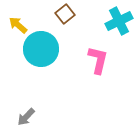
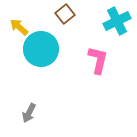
cyan cross: moved 2 px left
yellow arrow: moved 1 px right, 2 px down
gray arrow: moved 3 px right, 4 px up; rotated 18 degrees counterclockwise
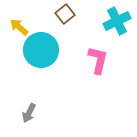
cyan circle: moved 1 px down
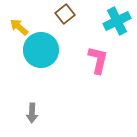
gray arrow: moved 3 px right; rotated 24 degrees counterclockwise
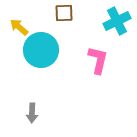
brown square: moved 1 px left, 1 px up; rotated 36 degrees clockwise
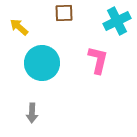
cyan circle: moved 1 px right, 13 px down
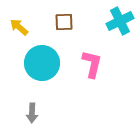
brown square: moved 9 px down
cyan cross: moved 3 px right
pink L-shape: moved 6 px left, 4 px down
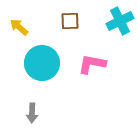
brown square: moved 6 px right, 1 px up
pink L-shape: rotated 92 degrees counterclockwise
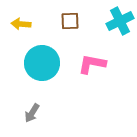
yellow arrow: moved 2 px right, 3 px up; rotated 36 degrees counterclockwise
gray arrow: rotated 30 degrees clockwise
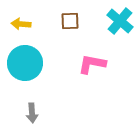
cyan cross: rotated 24 degrees counterclockwise
cyan circle: moved 17 px left
gray arrow: rotated 36 degrees counterclockwise
